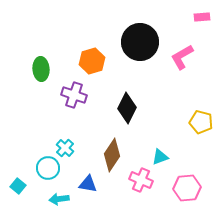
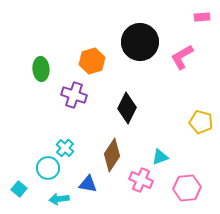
cyan square: moved 1 px right, 3 px down
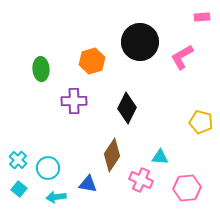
purple cross: moved 6 px down; rotated 20 degrees counterclockwise
cyan cross: moved 47 px left, 12 px down
cyan triangle: rotated 24 degrees clockwise
cyan arrow: moved 3 px left, 2 px up
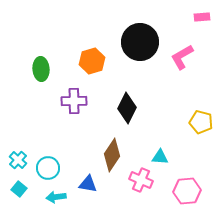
pink hexagon: moved 3 px down
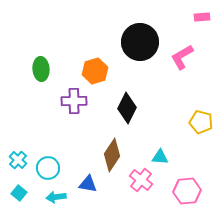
orange hexagon: moved 3 px right, 10 px down
pink cross: rotated 15 degrees clockwise
cyan square: moved 4 px down
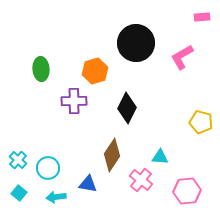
black circle: moved 4 px left, 1 px down
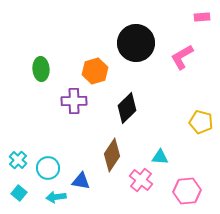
black diamond: rotated 20 degrees clockwise
blue triangle: moved 7 px left, 3 px up
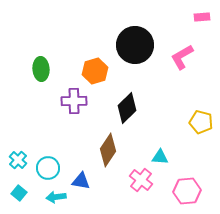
black circle: moved 1 px left, 2 px down
brown diamond: moved 4 px left, 5 px up
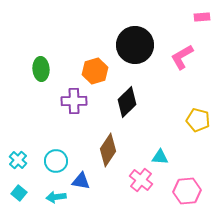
black diamond: moved 6 px up
yellow pentagon: moved 3 px left, 2 px up
cyan circle: moved 8 px right, 7 px up
